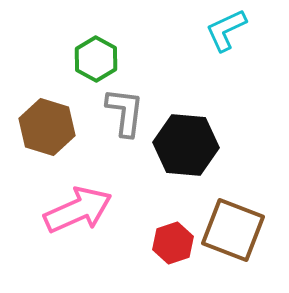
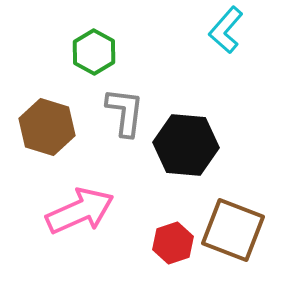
cyan L-shape: rotated 24 degrees counterclockwise
green hexagon: moved 2 px left, 7 px up
pink arrow: moved 2 px right, 1 px down
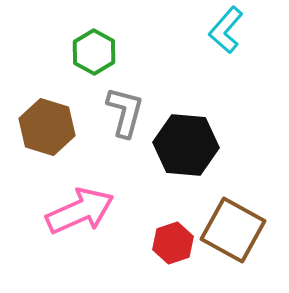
gray L-shape: rotated 8 degrees clockwise
brown square: rotated 8 degrees clockwise
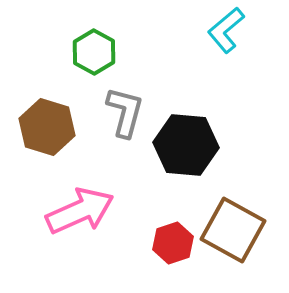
cyan L-shape: rotated 9 degrees clockwise
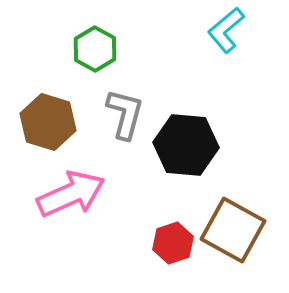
green hexagon: moved 1 px right, 3 px up
gray L-shape: moved 2 px down
brown hexagon: moved 1 px right, 5 px up
pink arrow: moved 9 px left, 17 px up
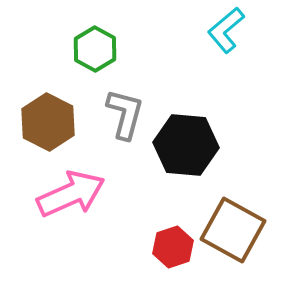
brown hexagon: rotated 10 degrees clockwise
red hexagon: moved 4 px down
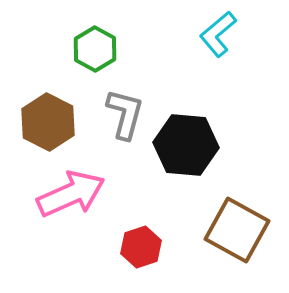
cyan L-shape: moved 8 px left, 4 px down
brown square: moved 4 px right
red hexagon: moved 32 px left
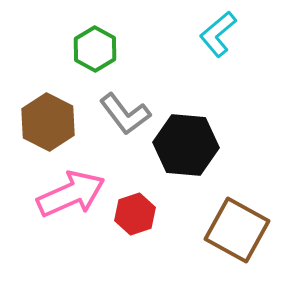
gray L-shape: rotated 128 degrees clockwise
red hexagon: moved 6 px left, 33 px up
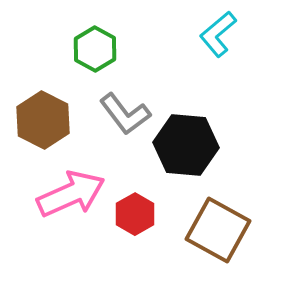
brown hexagon: moved 5 px left, 2 px up
red hexagon: rotated 12 degrees counterclockwise
brown square: moved 19 px left
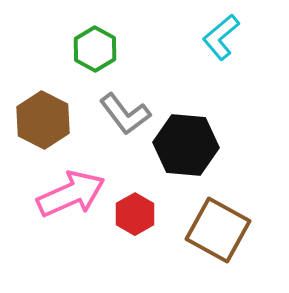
cyan L-shape: moved 3 px right, 3 px down
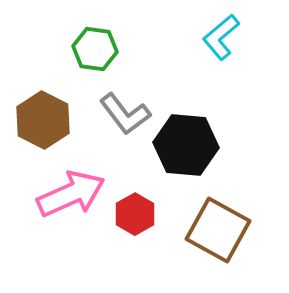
green hexagon: rotated 21 degrees counterclockwise
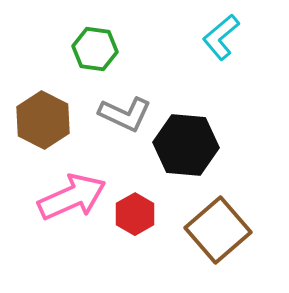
gray L-shape: rotated 28 degrees counterclockwise
pink arrow: moved 1 px right, 3 px down
brown square: rotated 20 degrees clockwise
